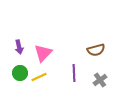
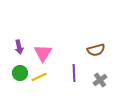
pink triangle: rotated 12 degrees counterclockwise
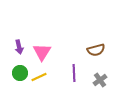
pink triangle: moved 1 px left, 1 px up
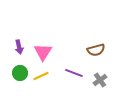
pink triangle: moved 1 px right
purple line: rotated 66 degrees counterclockwise
yellow line: moved 2 px right, 1 px up
